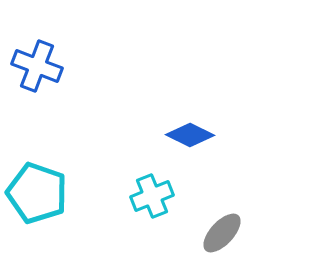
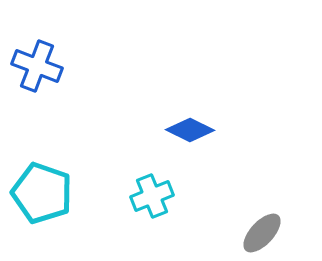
blue diamond: moved 5 px up
cyan pentagon: moved 5 px right
gray ellipse: moved 40 px right
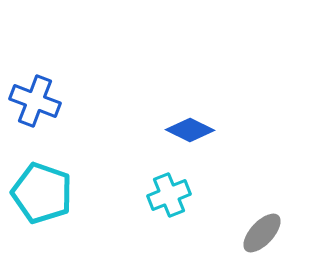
blue cross: moved 2 px left, 35 px down
cyan cross: moved 17 px right, 1 px up
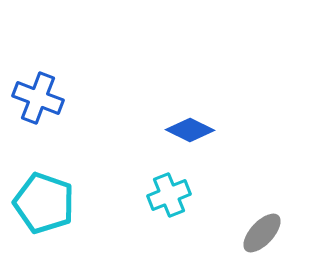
blue cross: moved 3 px right, 3 px up
cyan pentagon: moved 2 px right, 10 px down
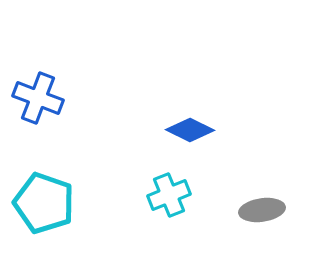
gray ellipse: moved 23 px up; rotated 39 degrees clockwise
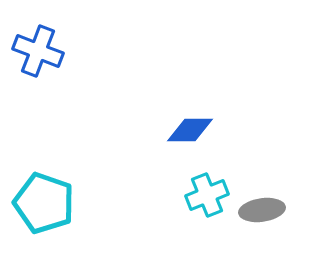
blue cross: moved 47 px up
blue diamond: rotated 27 degrees counterclockwise
cyan cross: moved 38 px right
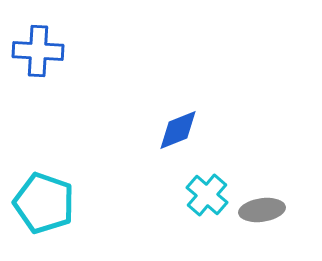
blue cross: rotated 18 degrees counterclockwise
blue diamond: moved 12 px left; rotated 21 degrees counterclockwise
cyan cross: rotated 27 degrees counterclockwise
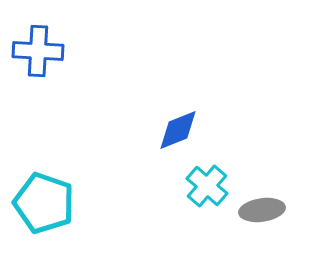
cyan cross: moved 9 px up
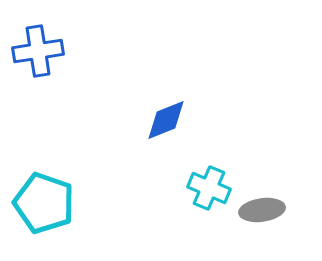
blue cross: rotated 12 degrees counterclockwise
blue diamond: moved 12 px left, 10 px up
cyan cross: moved 2 px right, 2 px down; rotated 18 degrees counterclockwise
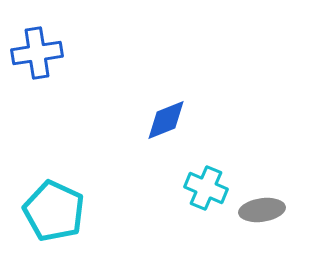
blue cross: moved 1 px left, 2 px down
cyan cross: moved 3 px left
cyan pentagon: moved 10 px right, 8 px down; rotated 6 degrees clockwise
